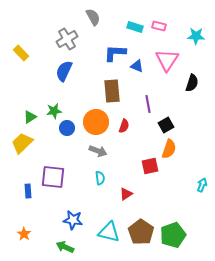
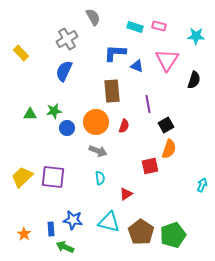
black semicircle: moved 2 px right, 3 px up
green triangle: moved 3 px up; rotated 32 degrees clockwise
yellow trapezoid: moved 34 px down
blue rectangle: moved 23 px right, 38 px down
cyan triangle: moved 10 px up
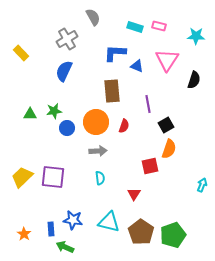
gray arrow: rotated 24 degrees counterclockwise
red triangle: moved 8 px right; rotated 24 degrees counterclockwise
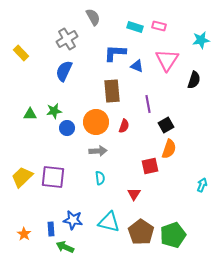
cyan star: moved 5 px right, 4 px down; rotated 12 degrees counterclockwise
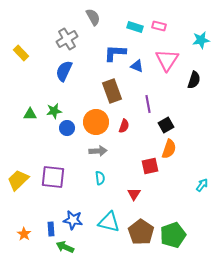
brown rectangle: rotated 15 degrees counterclockwise
yellow trapezoid: moved 4 px left, 3 px down
cyan arrow: rotated 16 degrees clockwise
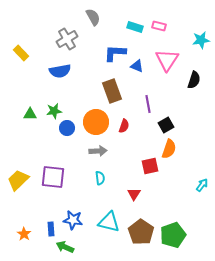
blue semicircle: moved 4 px left; rotated 125 degrees counterclockwise
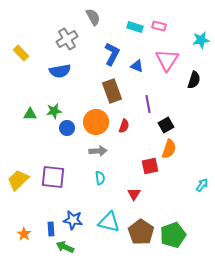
blue L-shape: moved 3 px left, 1 px down; rotated 115 degrees clockwise
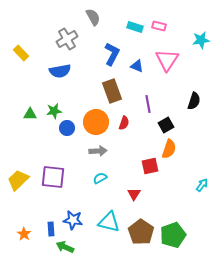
black semicircle: moved 21 px down
red semicircle: moved 3 px up
cyan semicircle: rotated 112 degrees counterclockwise
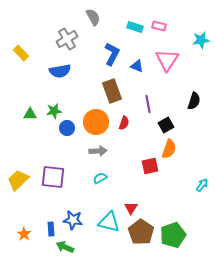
red triangle: moved 3 px left, 14 px down
